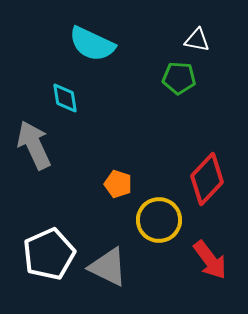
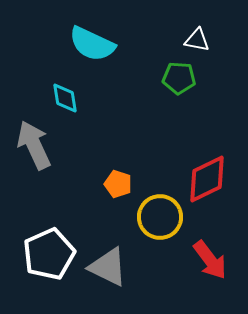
red diamond: rotated 21 degrees clockwise
yellow circle: moved 1 px right, 3 px up
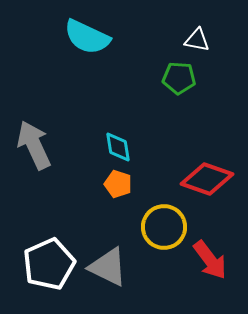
cyan semicircle: moved 5 px left, 7 px up
cyan diamond: moved 53 px right, 49 px down
red diamond: rotated 45 degrees clockwise
yellow circle: moved 4 px right, 10 px down
white pentagon: moved 10 px down
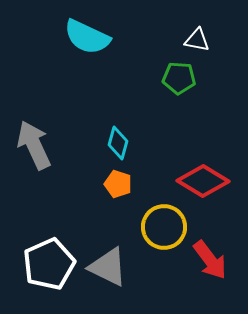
cyan diamond: moved 4 px up; rotated 24 degrees clockwise
red diamond: moved 4 px left, 2 px down; rotated 12 degrees clockwise
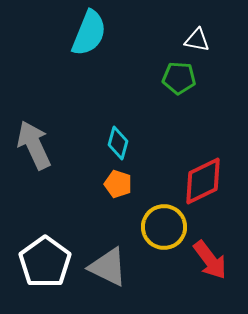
cyan semicircle: moved 2 px right, 4 px up; rotated 93 degrees counterclockwise
red diamond: rotated 57 degrees counterclockwise
white pentagon: moved 4 px left, 2 px up; rotated 12 degrees counterclockwise
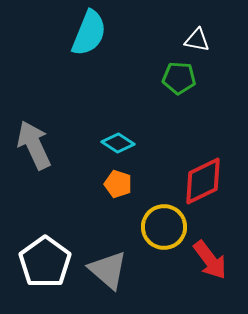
cyan diamond: rotated 72 degrees counterclockwise
gray triangle: moved 3 px down; rotated 15 degrees clockwise
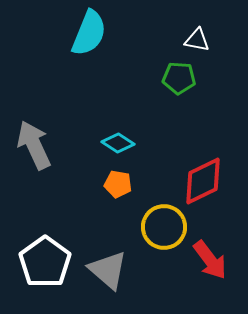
orange pentagon: rotated 8 degrees counterclockwise
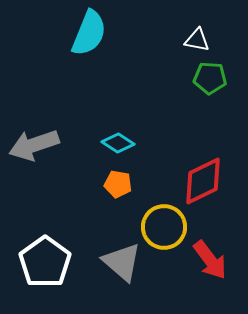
green pentagon: moved 31 px right
gray arrow: rotated 84 degrees counterclockwise
gray triangle: moved 14 px right, 8 px up
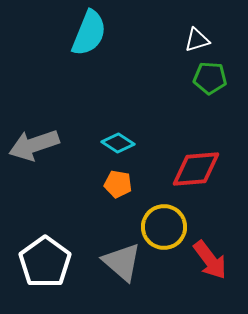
white triangle: rotated 28 degrees counterclockwise
red diamond: moved 7 px left, 12 px up; rotated 21 degrees clockwise
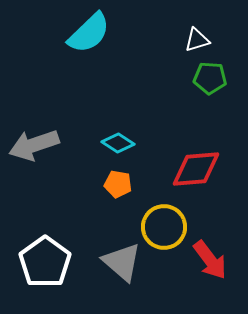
cyan semicircle: rotated 24 degrees clockwise
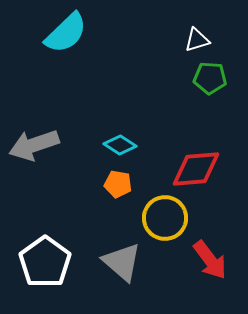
cyan semicircle: moved 23 px left
cyan diamond: moved 2 px right, 2 px down
yellow circle: moved 1 px right, 9 px up
